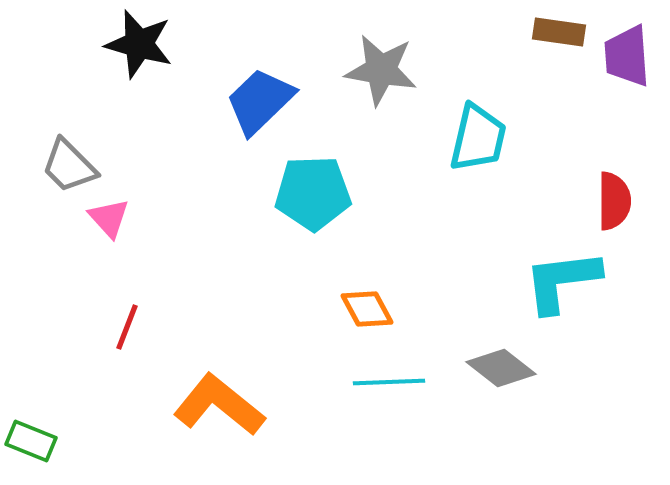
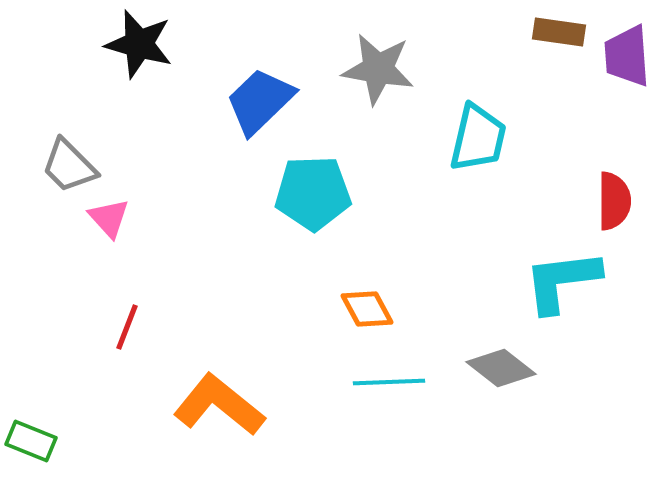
gray star: moved 3 px left, 1 px up
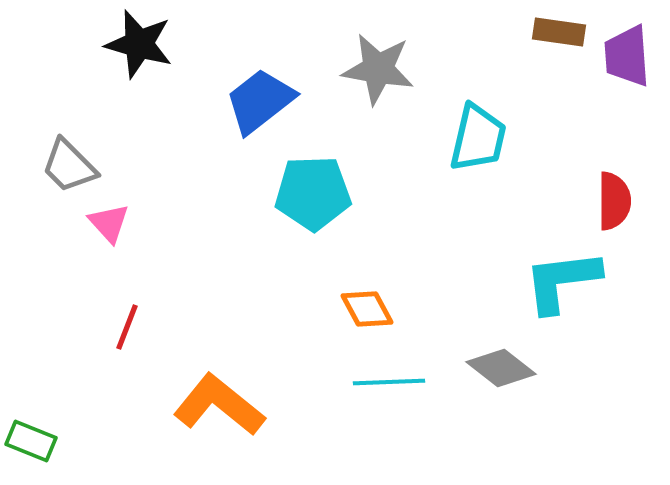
blue trapezoid: rotated 6 degrees clockwise
pink triangle: moved 5 px down
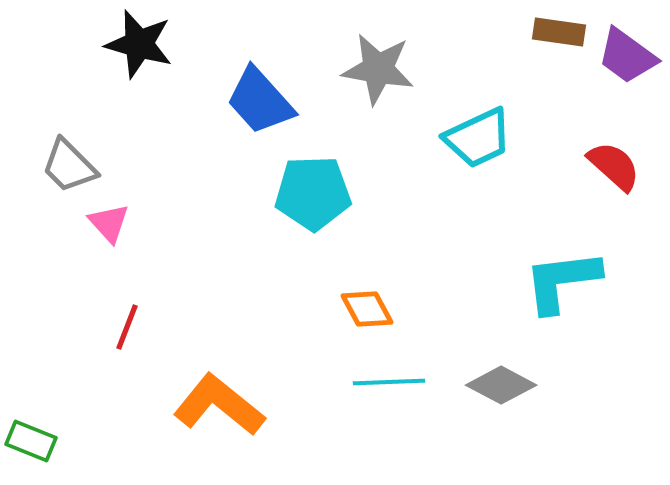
purple trapezoid: rotated 50 degrees counterclockwise
blue trapezoid: rotated 94 degrees counterclockwise
cyan trapezoid: rotated 52 degrees clockwise
red semicircle: moved 35 px up; rotated 48 degrees counterclockwise
gray diamond: moved 17 px down; rotated 10 degrees counterclockwise
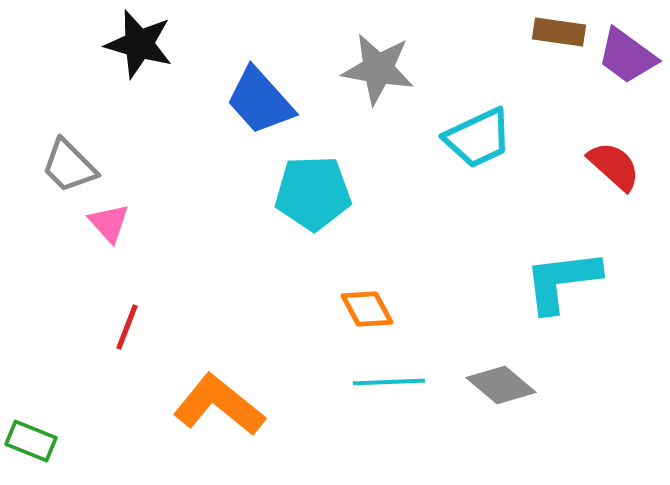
gray diamond: rotated 12 degrees clockwise
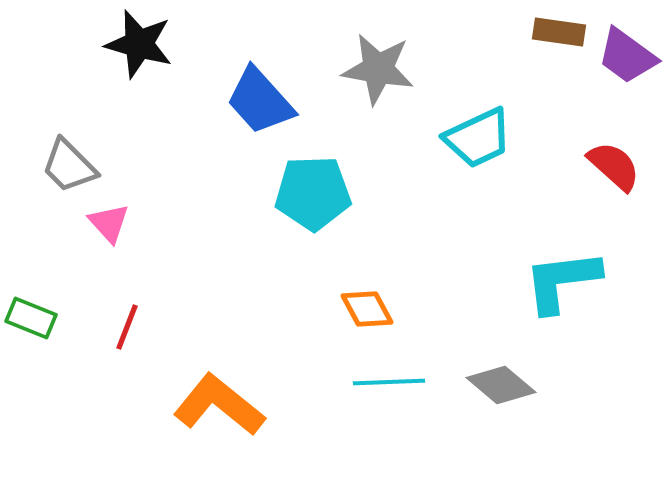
green rectangle: moved 123 px up
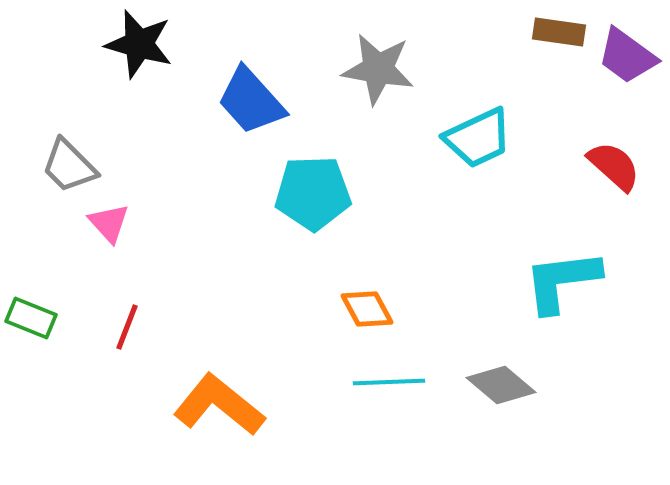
blue trapezoid: moved 9 px left
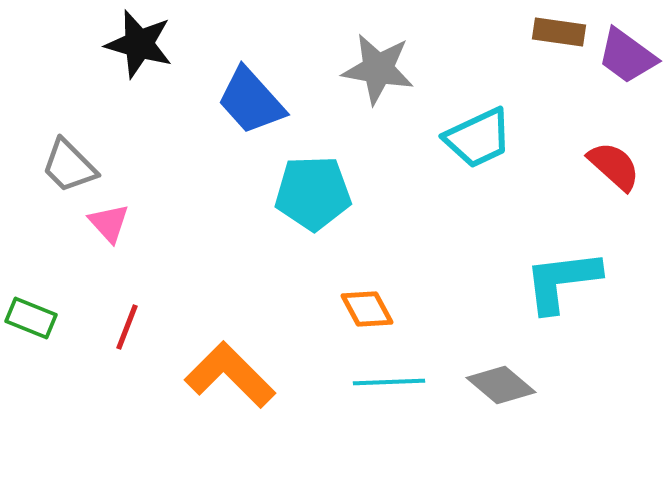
orange L-shape: moved 11 px right, 30 px up; rotated 6 degrees clockwise
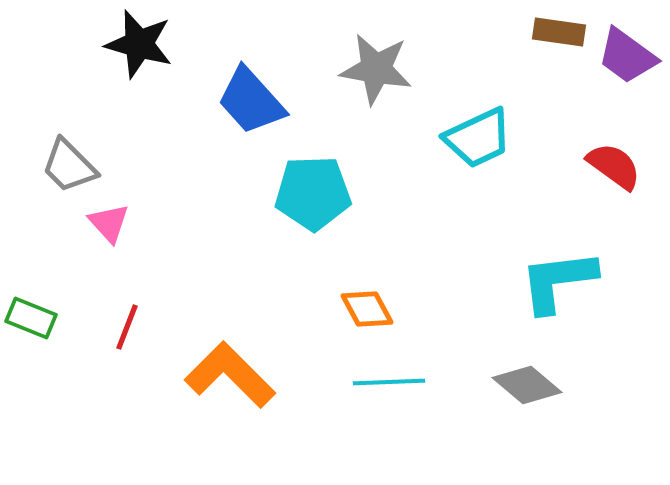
gray star: moved 2 px left
red semicircle: rotated 6 degrees counterclockwise
cyan L-shape: moved 4 px left
gray diamond: moved 26 px right
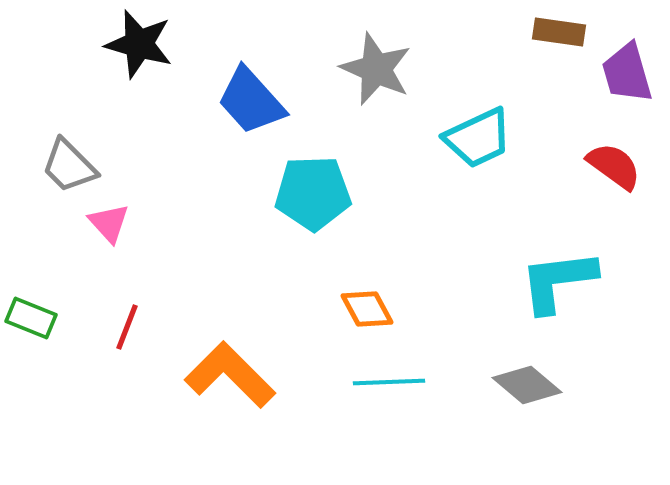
purple trapezoid: moved 17 px down; rotated 38 degrees clockwise
gray star: rotated 14 degrees clockwise
